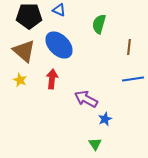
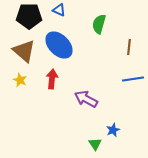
blue star: moved 8 px right, 11 px down
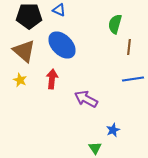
green semicircle: moved 16 px right
blue ellipse: moved 3 px right
green triangle: moved 4 px down
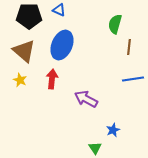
blue ellipse: rotated 68 degrees clockwise
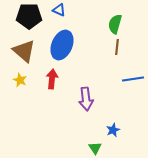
brown line: moved 12 px left
purple arrow: rotated 125 degrees counterclockwise
